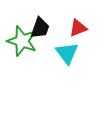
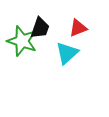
cyan triangle: rotated 25 degrees clockwise
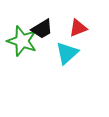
black trapezoid: moved 2 px right, 1 px down; rotated 40 degrees clockwise
